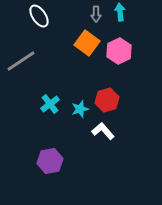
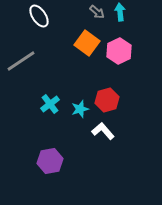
gray arrow: moved 1 px right, 2 px up; rotated 49 degrees counterclockwise
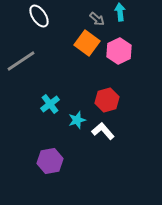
gray arrow: moved 7 px down
cyan star: moved 3 px left, 11 px down
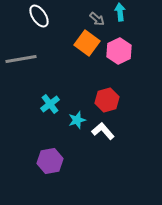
gray line: moved 2 px up; rotated 24 degrees clockwise
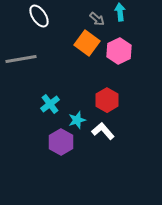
red hexagon: rotated 15 degrees counterclockwise
purple hexagon: moved 11 px right, 19 px up; rotated 20 degrees counterclockwise
